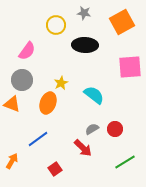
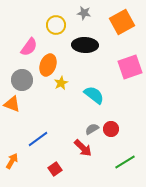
pink semicircle: moved 2 px right, 4 px up
pink square: rotated 15 degrees counterclockwise
orange ellipse: moved 38 px up
red circle: moved 4 px left
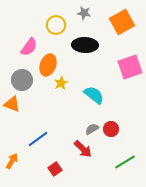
red arrow: moved 1 px down
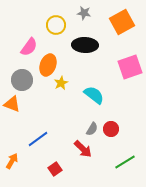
gray semicircle: rotated 152 degrees clockwise
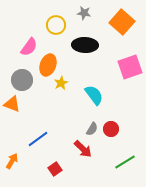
orange square: rotated 20 degrees counterclockwise
cyan semicircle: rotated 15 degrees clockwise
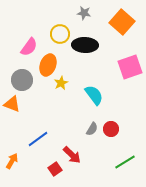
yellow circle: moved 4 px right, 9 px down
red arrow: moved 11 px left, 6 px down
